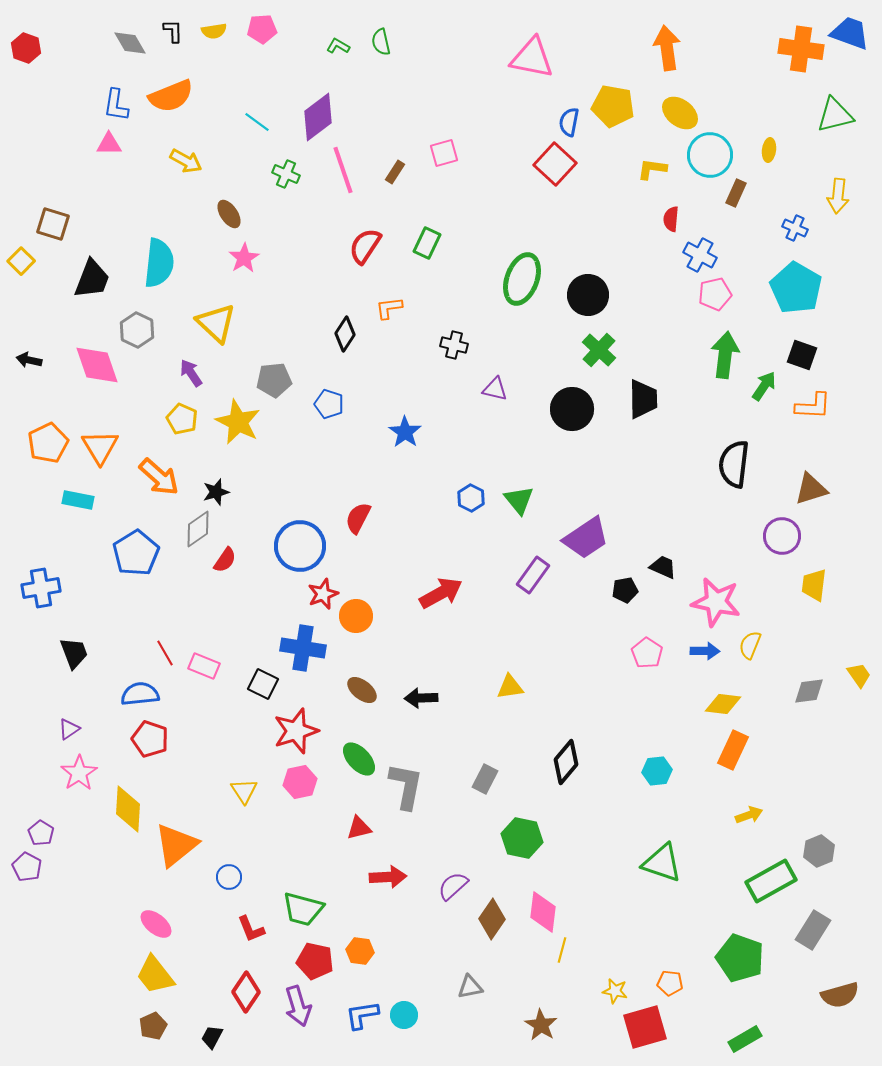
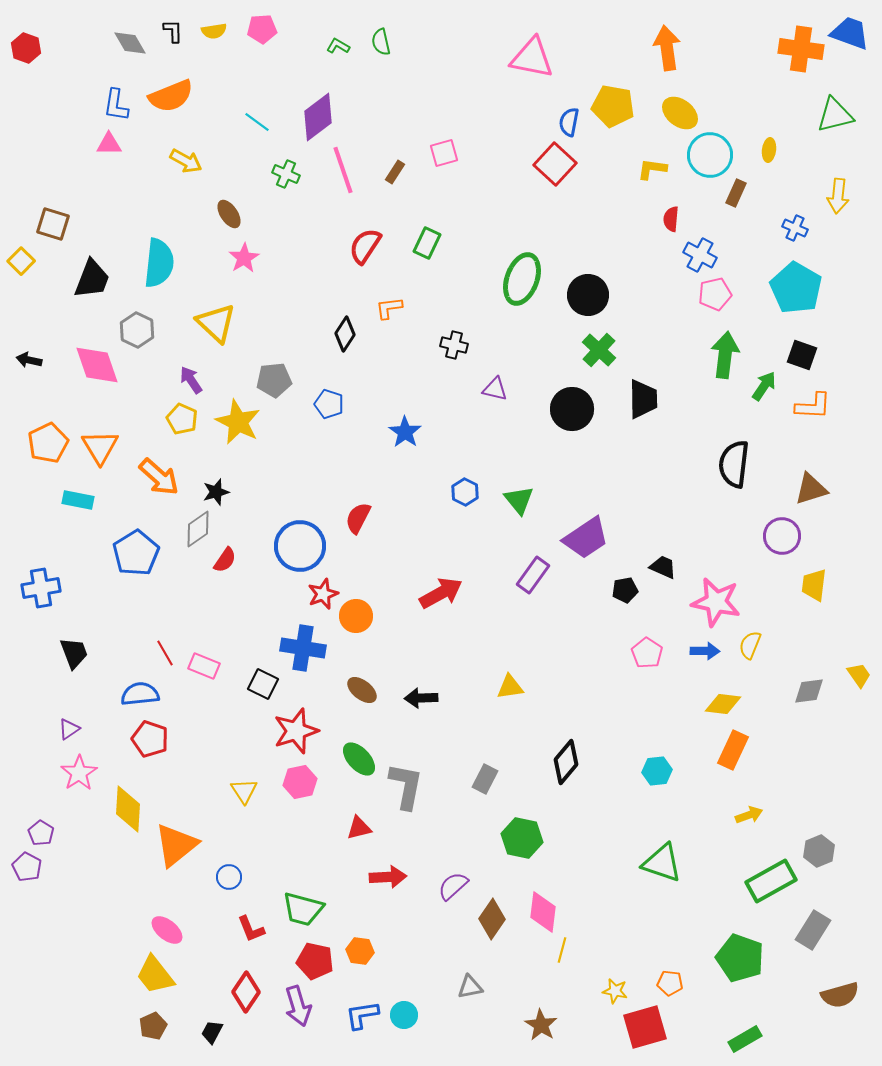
purple arrow at (191, 373): moved 7 px down
blue hexagon at (471, 498): moved 6 px left, 6 px up
pink ellipse at (156, 924): moved 11 px right, 6 px down
black trapezoid at (212, 1037): moved 5 px up
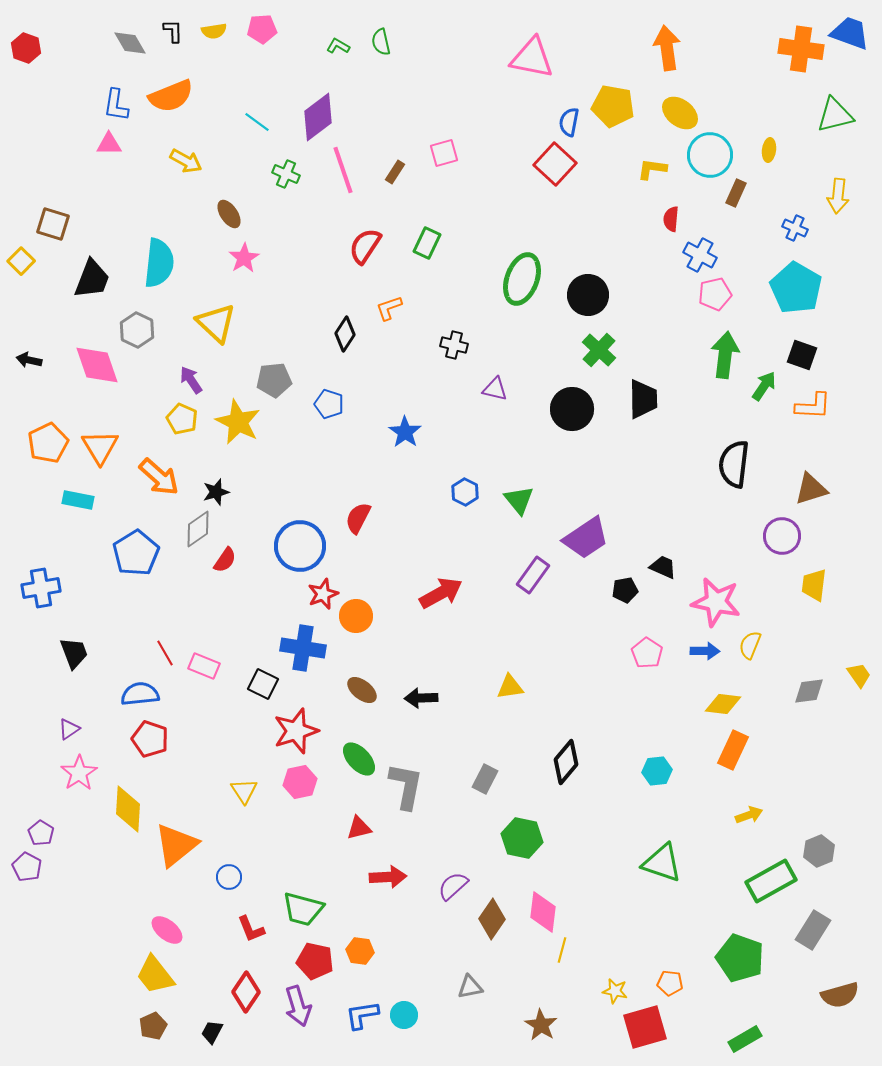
orange L-shape at (389, 308): rotated 12 degrees counterclockwise
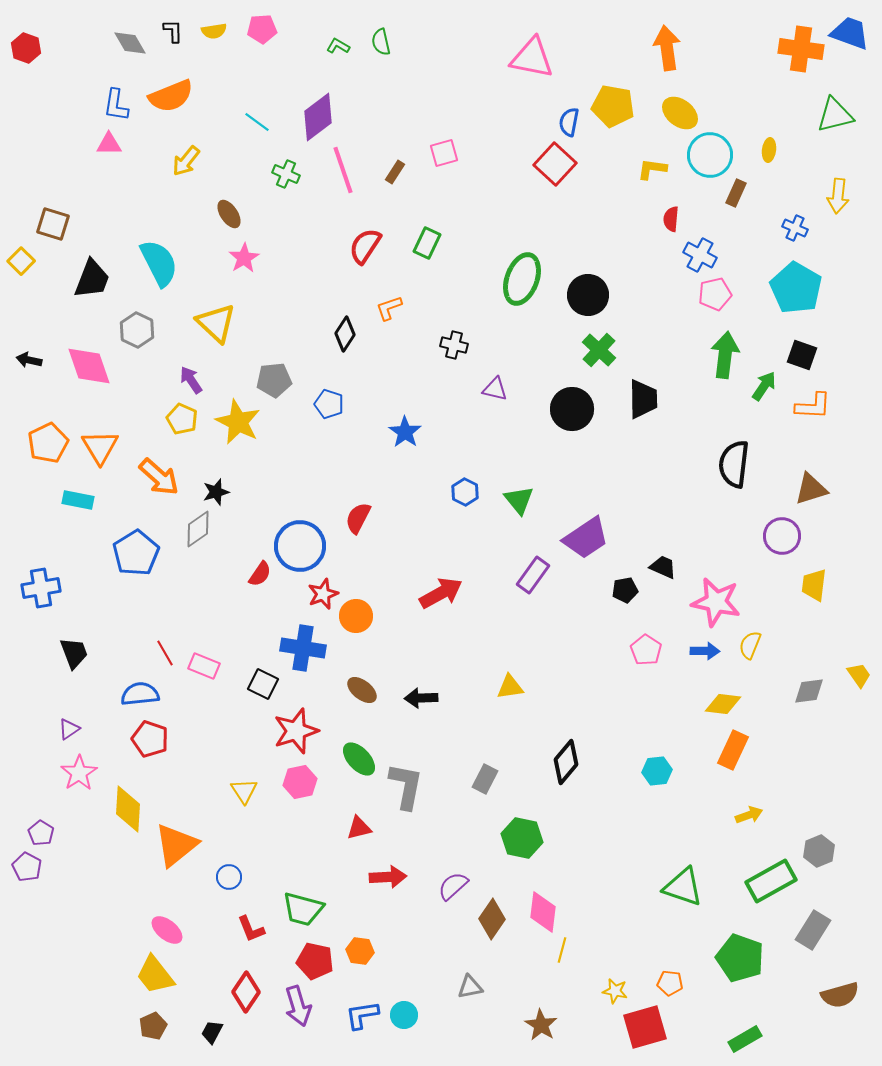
yellow arrow at (186, 161): rotated 100 degrees clockwise
cyan semicircle at (159, 263): rotated 33 degrees counterclockwise
pink diamond at (97, 365): moved 8 px left, 1 px down
red semicircle at (225, 560): moved 35 px right, 14 px down
pink pentagon at (647, 653): moved 1 px left, 3 px up
green triangle at (662, 863): moved 21 px right, 24 px down
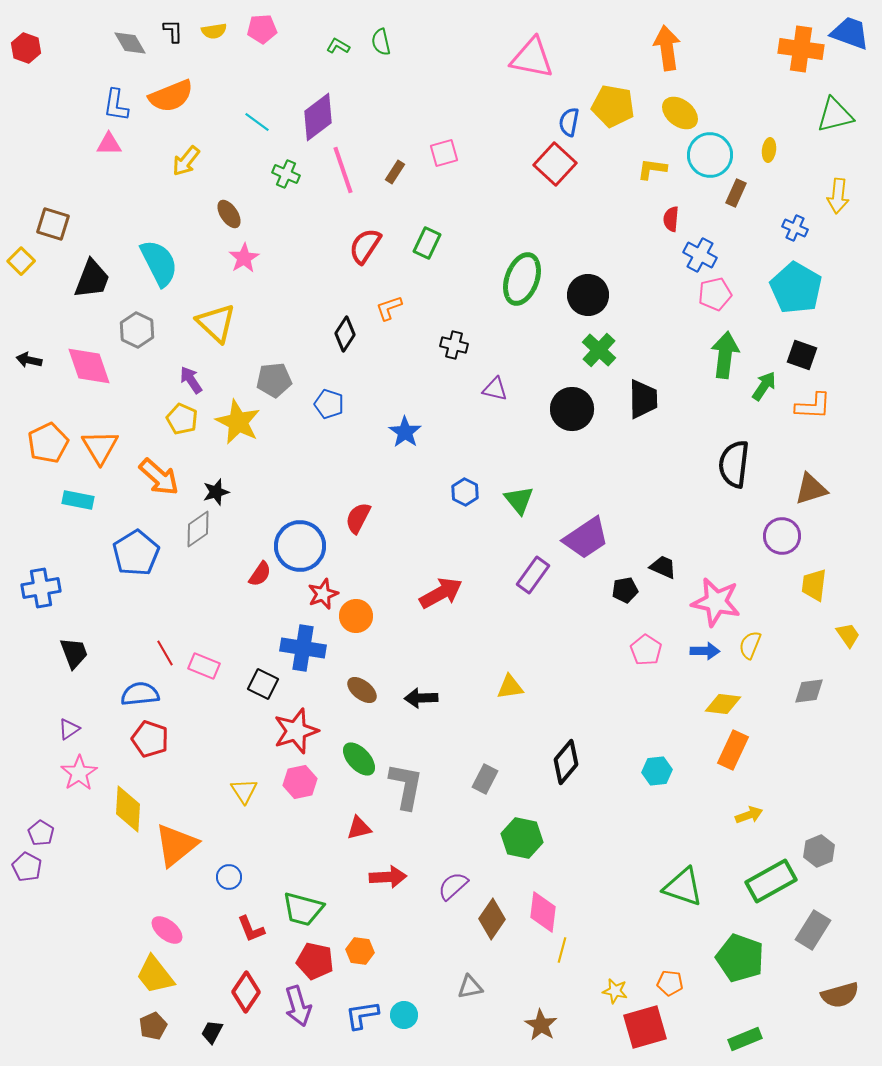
yellow trapezoid at (859, 675): moved 11 px left, 40 px up
green rectangle at (745, 1039): rotated 8 degrees clockwise
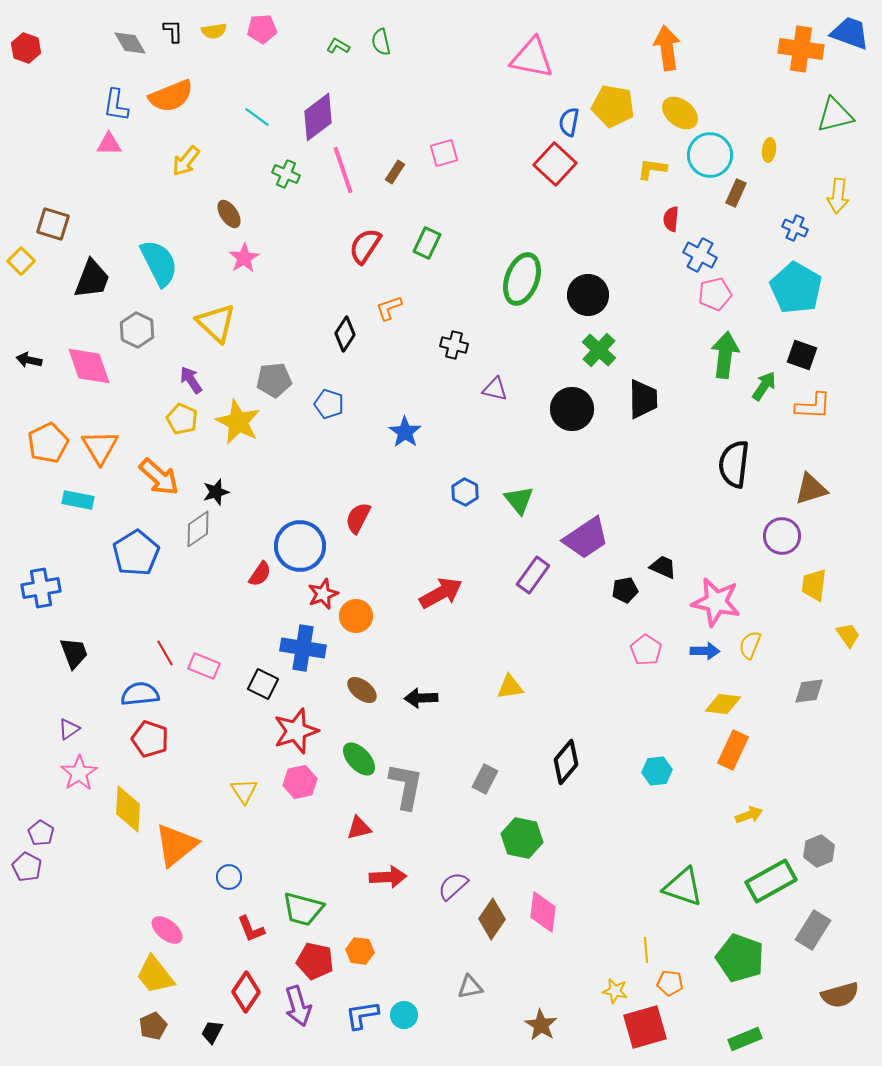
cyan line at (257, 122): moved 5 px up
yellow line at (562, 950): moved 84 px right; rotated 20 degrees counterclockwise
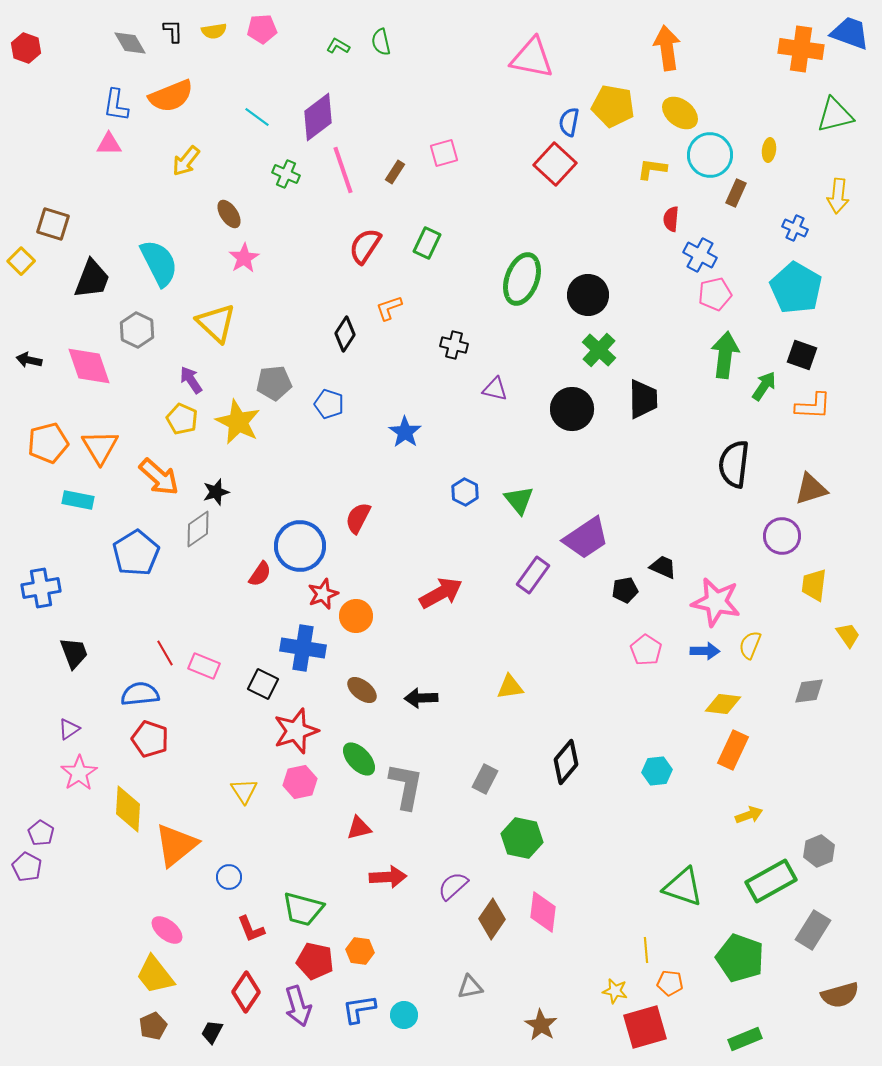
gray pentagon at (274, 380): moved 3 px down
orange pentagon at (48, 443): rotated 12 degrees clockwise
blue L-shape at (362, 1015): moved 3 px left, 6 px up
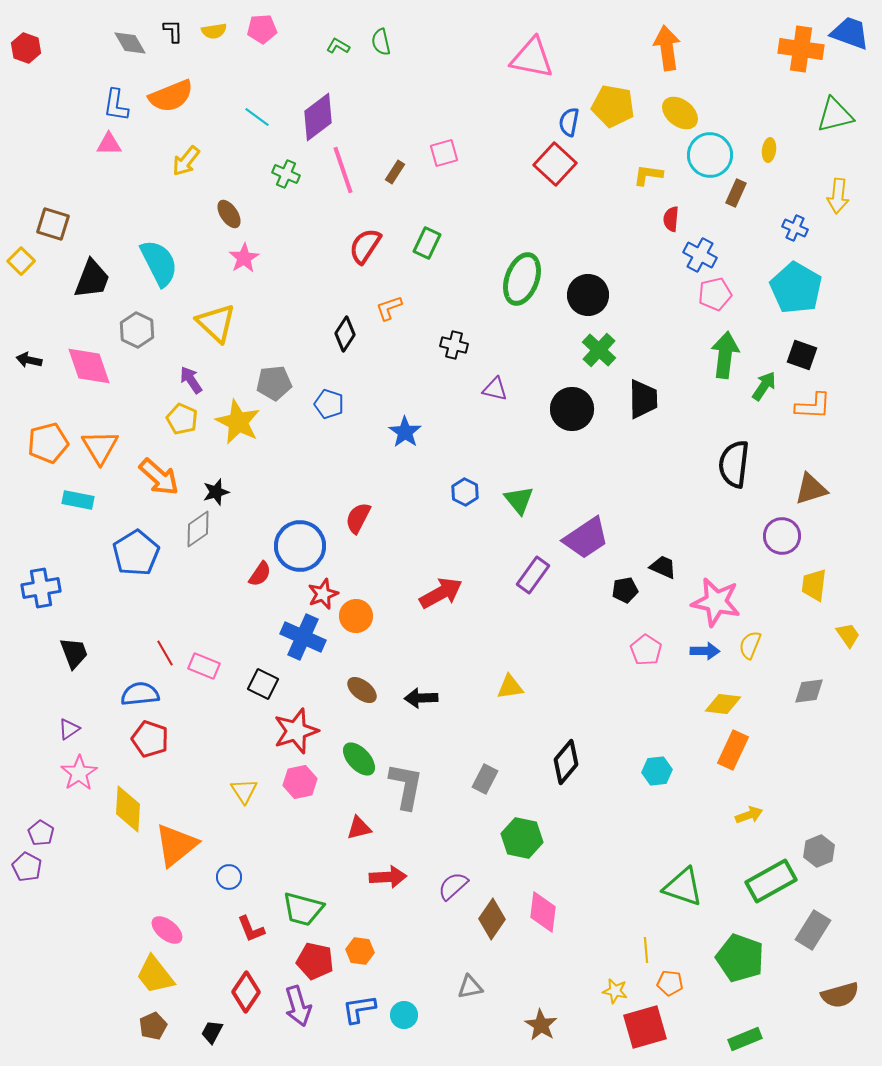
yellow L-shape at (652, 169): moved 4 px left, 6 px down
blue cross at (303, 648): moved 11 px up; rotated 15 degrees clockwise
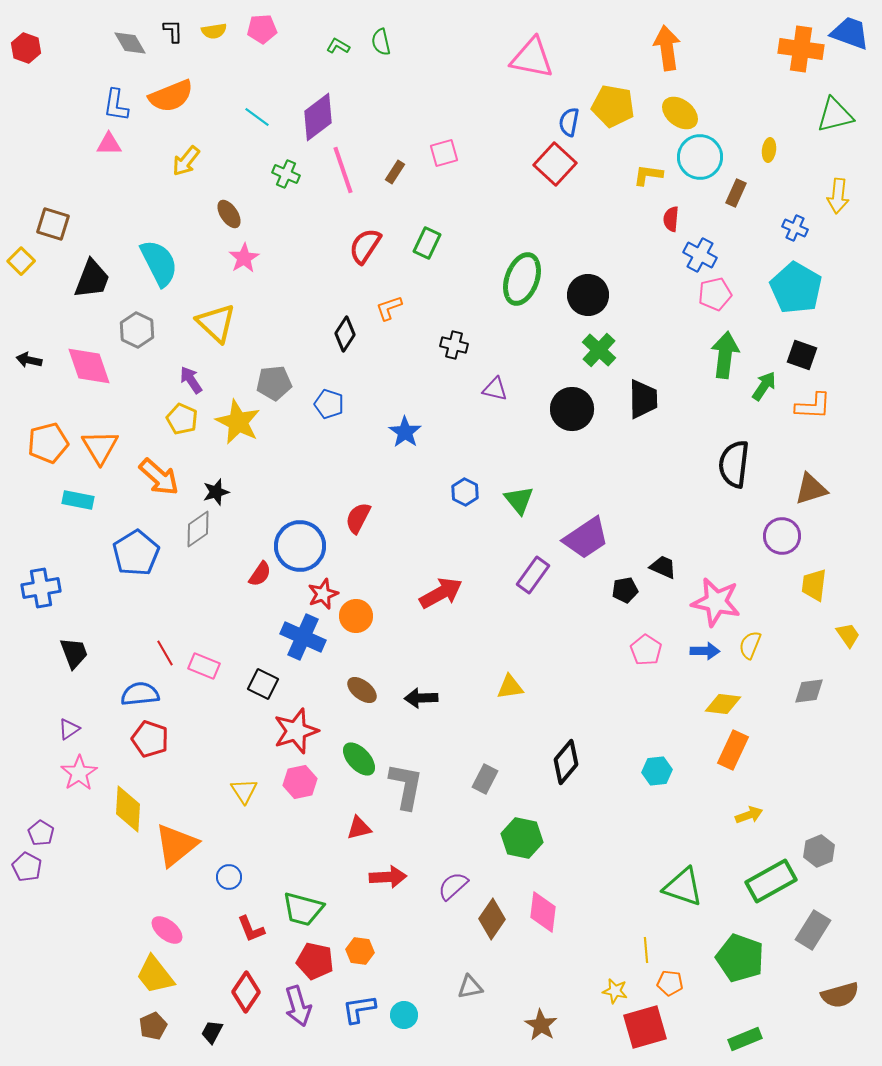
cyan circle at (710, 155): moved 10 px left, 2 px down
